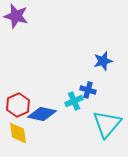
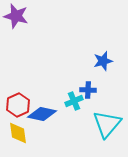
blue cross: rotated 14 degrees counterclockwise
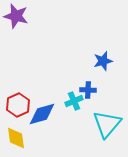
blue diamond: rotated 28 degrees counterclockwise
yellow diamond: moved 2 px left, 5 px down
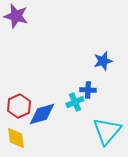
cyan cross: moved 1 px right, 1 px down
red hexagon: moved 1 px right, 1 px down
cyan triangle: moved 7 px down
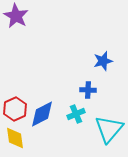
purple star: rotated 15 degrees clockwise
cyan cross: moved 1 px right, 12 px down
red hexagon: moved 4 px left, 3 px down
blue diamond: rotated 12 degrees counterclockwise
cyan triangle: moved 2 px right, 2 px up
yellow diamond: moved 1 px left
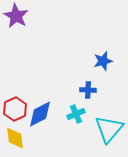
blue diamond: moved 2 px left
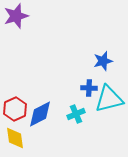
purple star: rotated 25 degrees clockwise
blue cross: moved 1 px right, 2 px up
cyan triangle: moved 30 px up; rotated 36 degrees clockwise
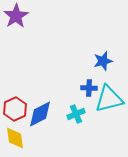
purple star: rotated 15 degrees counterclockwise
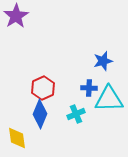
cyan triangle: rotated 12 degrees clockwise
red hexagon: moved 28 px right, 21 px up
blue diamond: rotated 40 degrees counterclockwise
yellow diamond: moved 2 px right
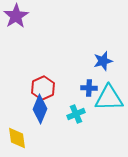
cyan triangle: moved 1 px up
blue diamond: moved 5 px up
